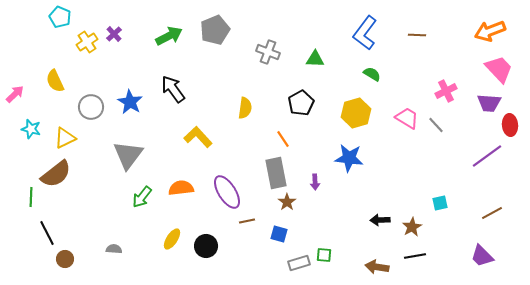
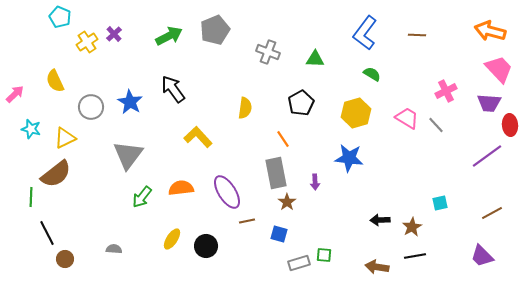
orange arrow at (490, 31): rotated 36 degrees clockwise
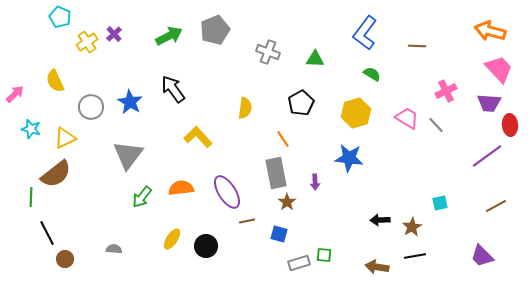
brown line at (417, 35): moved 11 px down
brown line at (492, 213): moved 4 px right, 7 px up
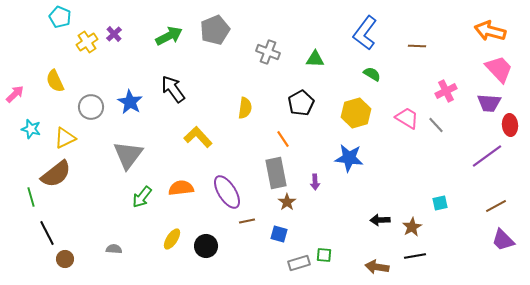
green line at (31, 197): rotated 18 degrees counterclockwise
purple trapezoid at (482, 256): moved 21 px right, 16 px up
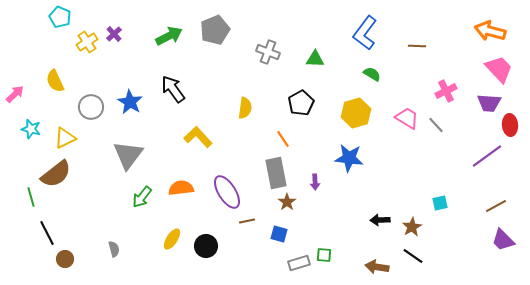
gray semicircle at (114, 249): rotated 70 degrees clockwise
black line at (415, 256): moved 2 px left; rotated 45 degrees clockwise
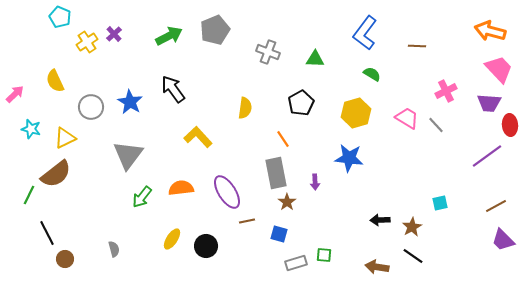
green line at (31, 197): moved 2 px left, 2 px up; rotated 42 degrees clockwise
gray rectangle at (299, 263): moved 3 px left
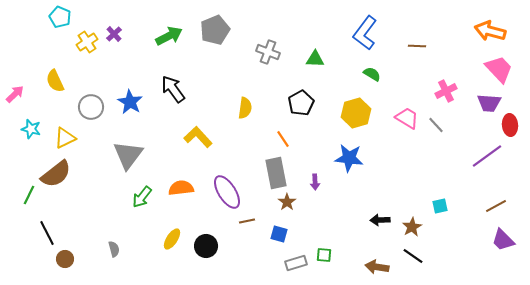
cyan square at (440, 203): moved 3 px down
